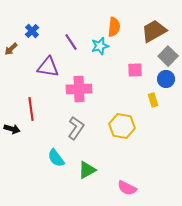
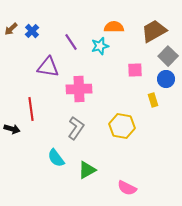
orange semicircle: rotated 96 degrees counterclockwise
brown arrow: moved 20 px up
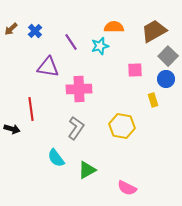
blue cross: moved 3 px right
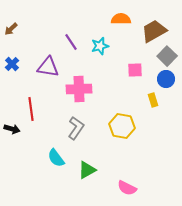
orange semicircle: moved 7 px right, 8 px up
blue cross: moved 23 px left, 33 px down
gray square: moved 1 px left
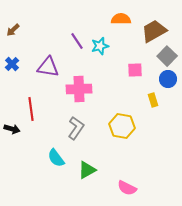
brown arrow: moved 2 px right, 1 px down
purple line: moved 6 px right, 1 px up
blue circle: moved 2 px right
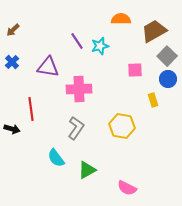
blue cross: moved 2 px up
